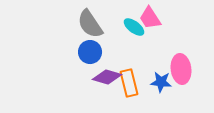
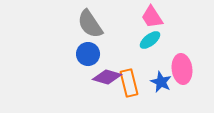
pink trapezoid: moved 2 px right, 1 px up
cyan ellipse: moved 16 px right, 13 px down; rotated 75 degrees counterclockwise
blue circle: moved 2 px left, 2 px down
pink ellipse: moved 1 px right
blue star: rotated 20 degrees clockwise
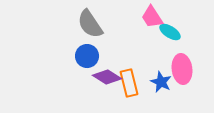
cyan ellipse: moved 20 px right, 8 px up; rotated 70 degrees clockwise
blue circle: moved 1 px left, 2 px down
purple diamond: rotated 16 degrees clockwise
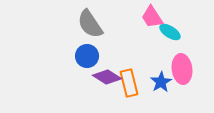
blue star: rotated 15 degrees clockwise
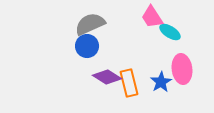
gray semicircle: rotated 100 degrees clockwise
blue circle: moved 10 px up
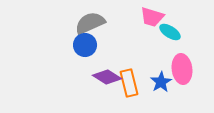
pink trapezoid: rotated 40 degrees counterclockwise
gray semicircle: moved 1 px up
blue circle: moved 2 px left, 1 px up
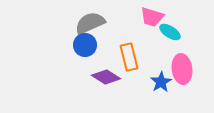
purple diamond: moved 1 px left
orange rectangle: moved 26 px up
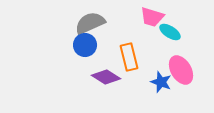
pink ellipse: moved 1 px left, 1 px down; rotated 24 degrees counterclockwise
blue star: rotated 20 degrees counterclockwise
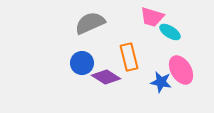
blue circle: moved 3 px left, 18 px down
blue star: rotated 10 degrees counterclockwise
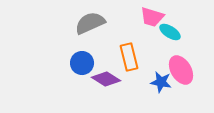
purple diamond: moved 2 px down
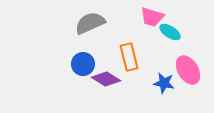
blue circle: moved 1 px right, 1 px down
pink ellipse: moved 7 px right
blue star: moved 3 px right, 1 px down
